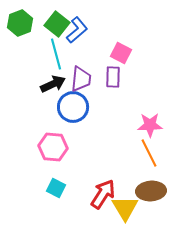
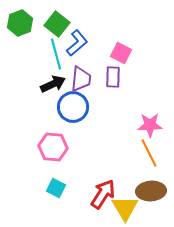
blue L-shape: moved 13 px down
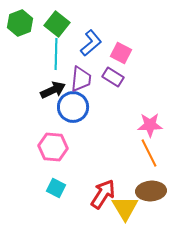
blue L-shape: moved 14 px right
cyan line: rotated 16 degrees clockwise
purple rectangle: rotated 60 degrees counterclockwise
black arrow: moved 6 px down
